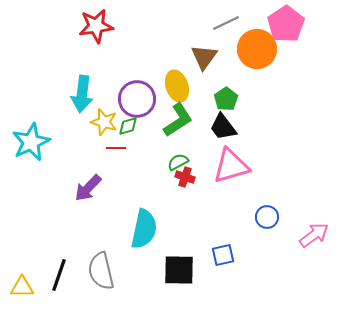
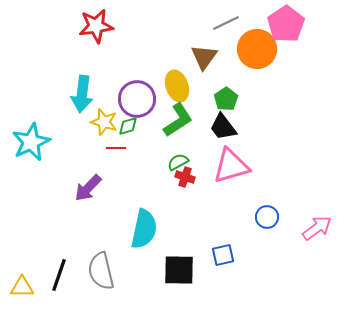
pink arrow: moved 3 px right, 7 px up
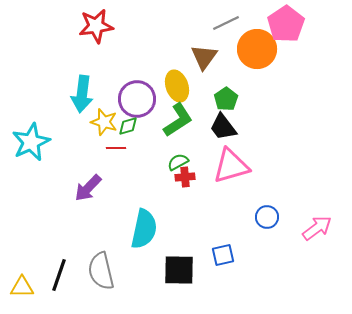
red cross: rotated 24 degrees counterclockwise
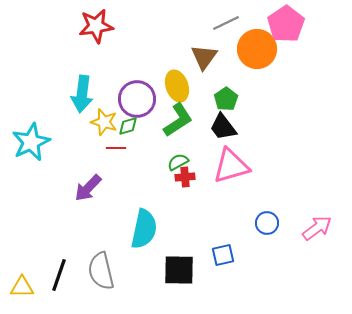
blue circle: moved 6 px down
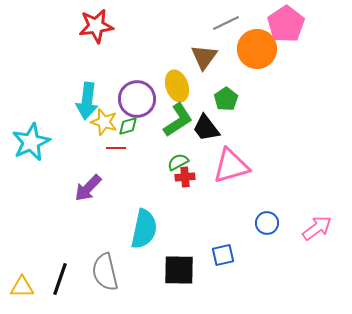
cyan arrow: moved 5 px right, 7 px down
black trapezoid: moved 17 px left, 1 px down
gray semicircle: moved 4 px right, 1 px down
black line: moved 1 px right, 4 px down
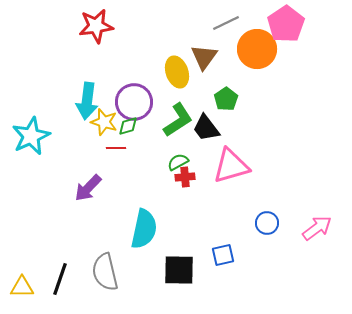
yellow ellipse: moved 14 px up
purple circle: moved 3 px left, 3 px down
cyan star: moved 6 px up
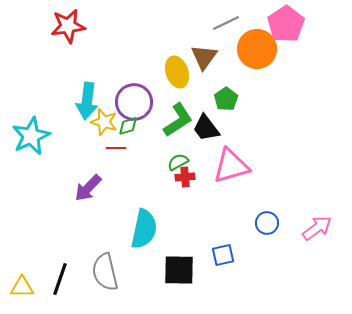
red star: moved 28 px left
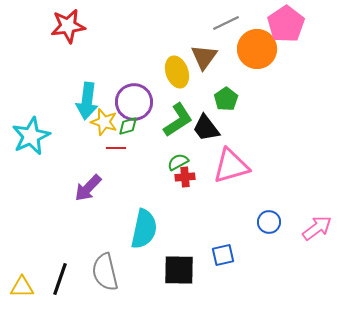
blue circle: moved 2 px right, 1 px up
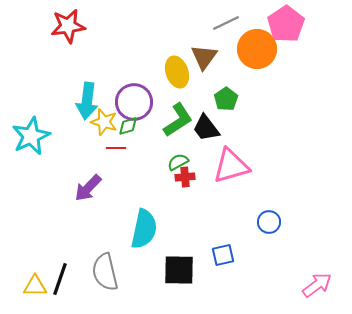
pink arrow: moved 57 px down
yellow triangle: moved 13 px right, 1 px up
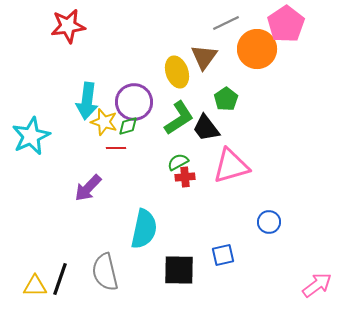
green L-shape: moved 1 px right, 2 px up
